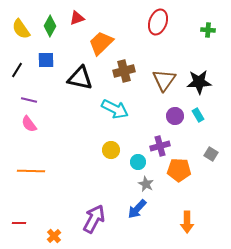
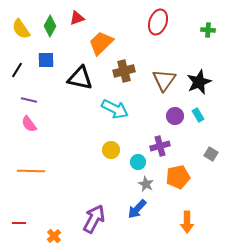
black star: rotated 20 degrees counterclockwise
orange pentagon: moved 1 px left, 7 px down; rotated 15 degrees counterclockwise
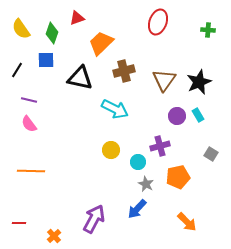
green diamond: moved 2 px right, 7 px down; rotated 10 degrees counterclockwise
purple circle: moved 2 px right
orange arrow: rotated 45 degrees counterclockwise
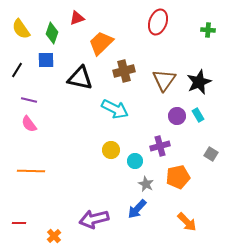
cyan circle: moved 3 px left, 1 px up
purple arrow: rotated 132 degrees counterclockwise
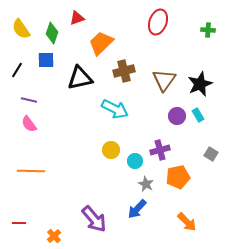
black triangle: rotated 24 degrees counterclockwise
black star: moved 1 px right, 2 px down
purple cross: moved 4 px down
purple arrow: rotated 116 degrees counterclockwise
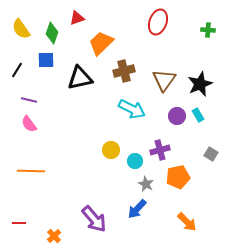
cyan arrow: moved 17 px right
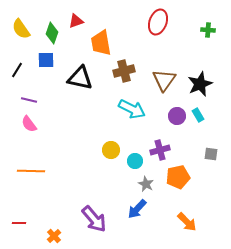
red triangle: moved 1 px left, 3 px down
orange trapezoid: rotated 56 degrees counterclockwise
black triangle: rotated 24 degrees clockwise
gray square: rotated 24 degrees counterclockwise
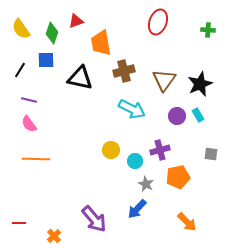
black line: moved 3 px right
orange line: moved 5 px right, 12 px up
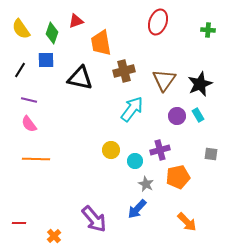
cyan arrow: rotated 80 degrees counterclockwise
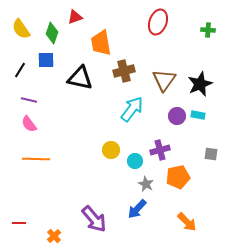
red triangle: moved 1 px left, 4 px up
cyan rectangle: rotated 48 degrees counterclockwise
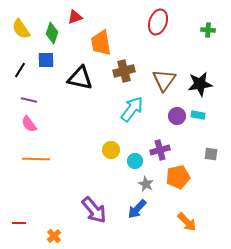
black star: rotated 15 degrees clockwise
purple arrow: moved 9 px up
